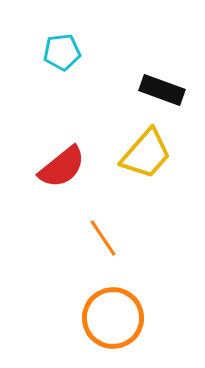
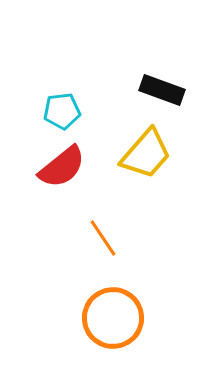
cyan pentagon: moved 59 px down
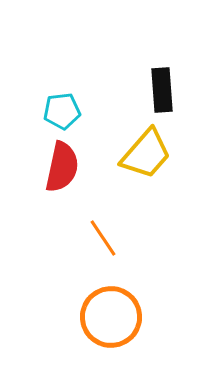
black rectangle: rotated 66 degrees clockwise
red semicircle: rotated 39 degrees counterclockwise
orange circle: moved 2 px left, 1 px up
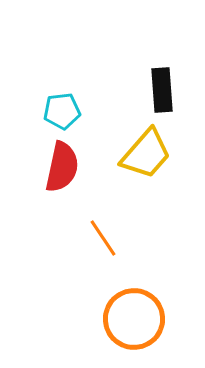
orange circle: moved 23 px right, 2 px down
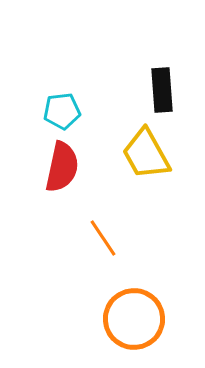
yellow trapezoid: rotated 110 degrees clockwise
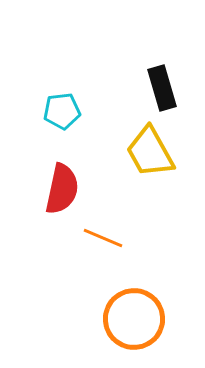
black rectangle: moved 2 px up; rotated 12 degrees counterclockwise
yellow trapezoid: moved 4 px right, 2 px up
red semicircle: moved 22 px down
orange line: rotated 33 degrees counterclockwise
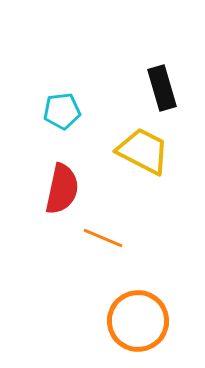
yellow trapezoid: moved 7 px left, 1 px up; rotated 146 degrees clockwise
orange circle: moved 4 px right, 2 px down
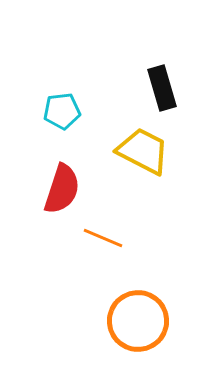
red semicircle: rotated 6 degrees clockwise
